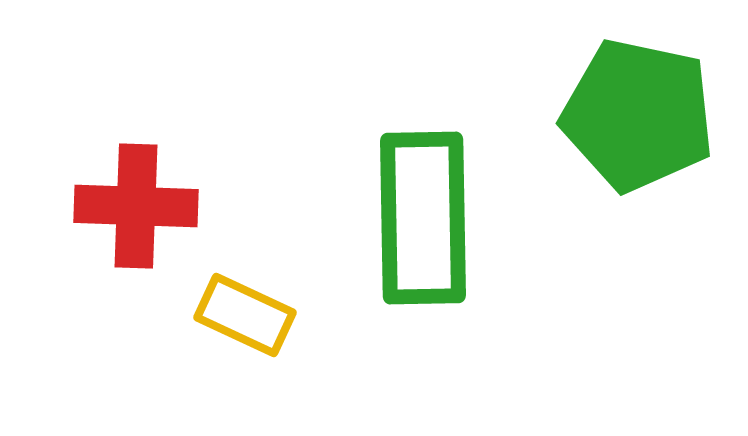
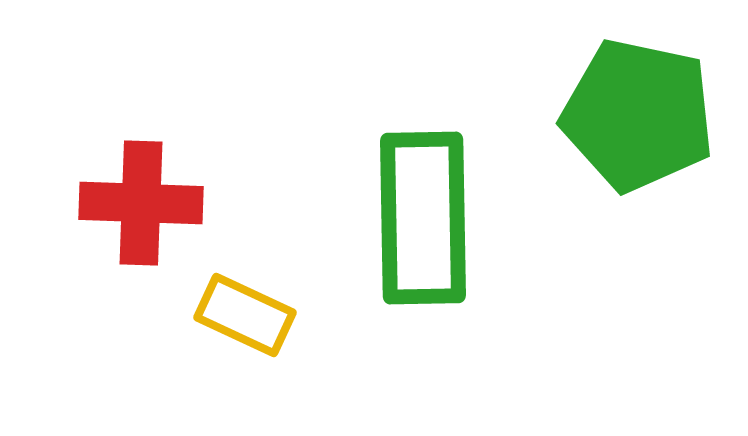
red cross: moved 5 px right, 3 px up
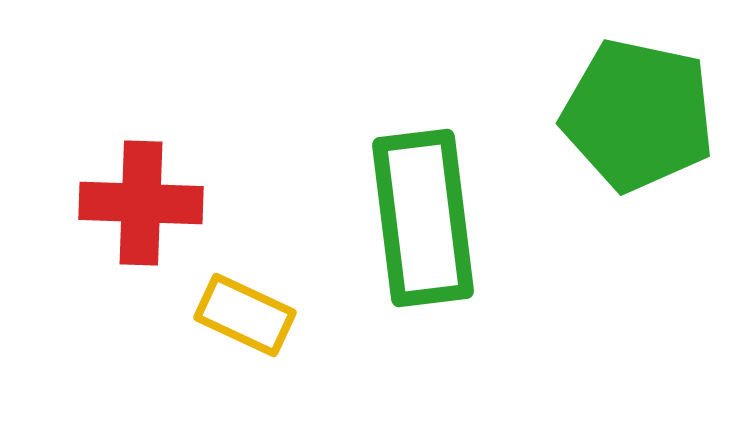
green rectangle: rotated 6 degrees counterclockwise
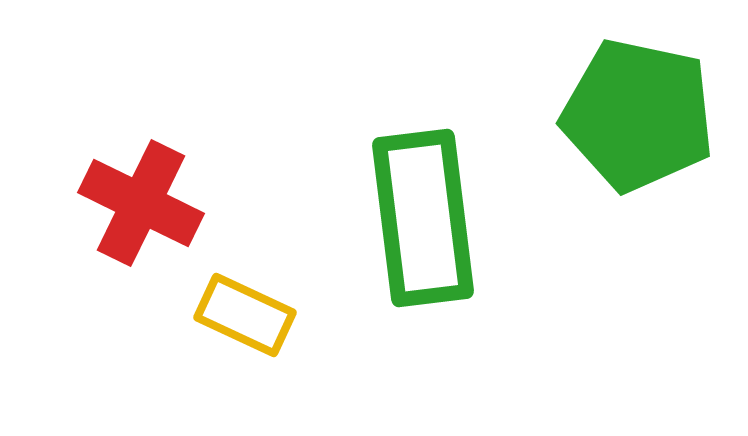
red cross: rotated 24 degrees clockwise
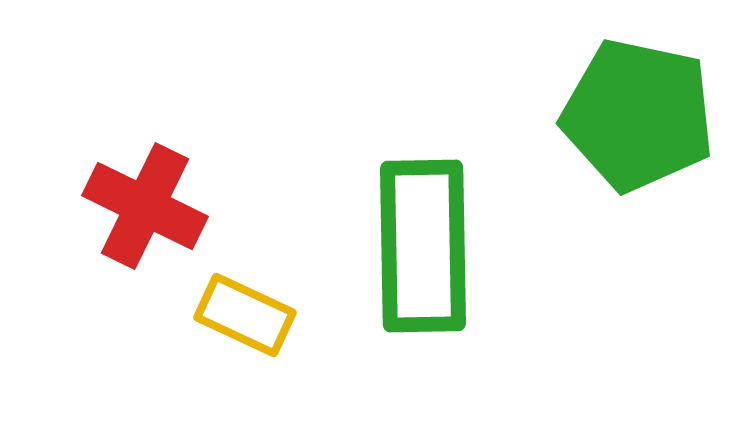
red cross: moved 4 px right, 3 px down
green rectangle: moved 28 px down; rotated 6 degrees clockwise
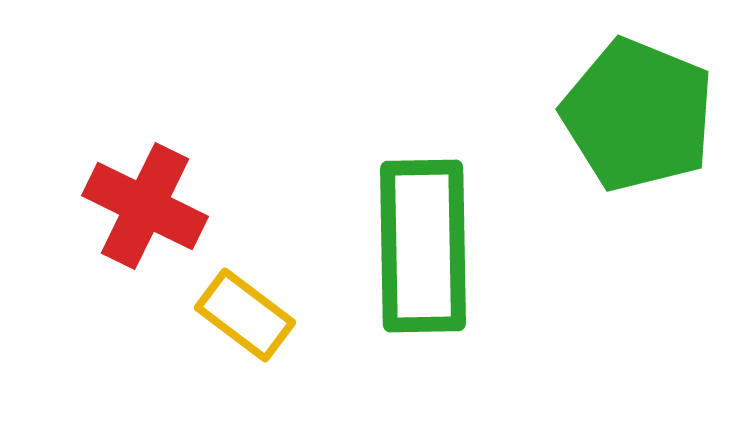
green pentagon: rotated 10 degrees clockwise
yellow rectangle: rotated 12 degrees clockwise
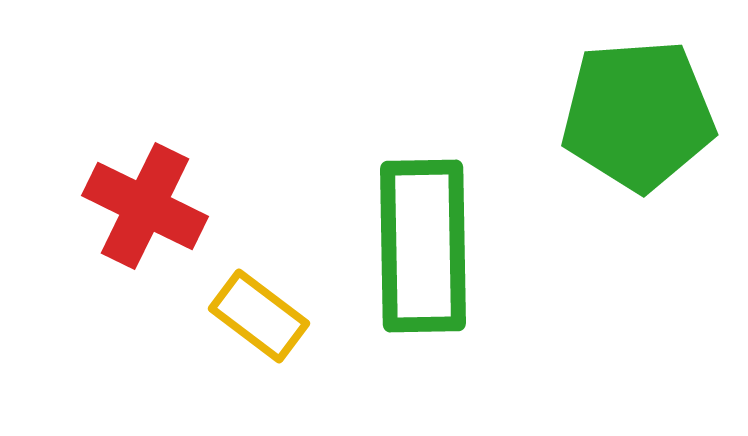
green pentagon: rotated 26 degrees counterclockwise
yellow rectangle: moved 14 px right, 1 px down
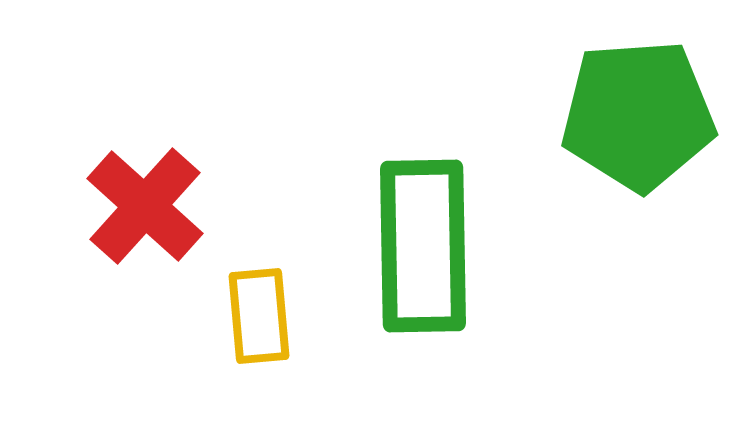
red cross: rotated 16 degrees clockwise
yellow rectangle: rotated 48 degrees clockwise
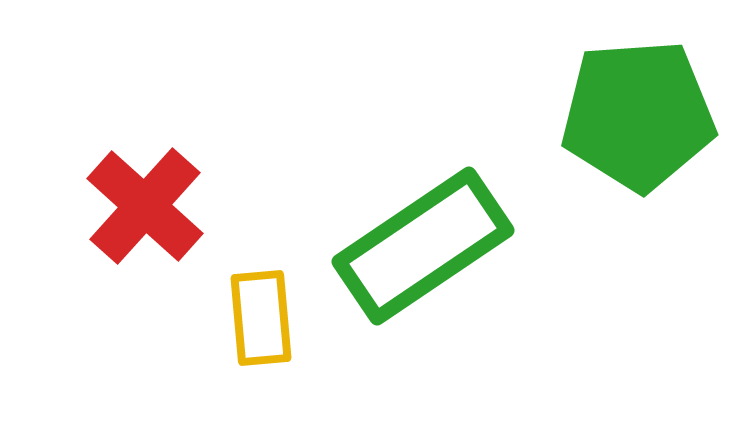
green rectangle: rotated 57 degrees clockwise
yellow rectangle: moved 2 px right, 2 px down
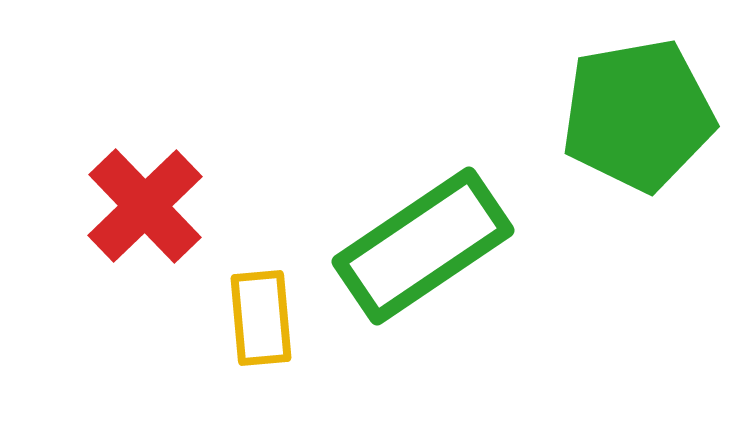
green pentagon: rotated 6 degrees counterclockwise
red cross: rotated 4 degrees clockwise
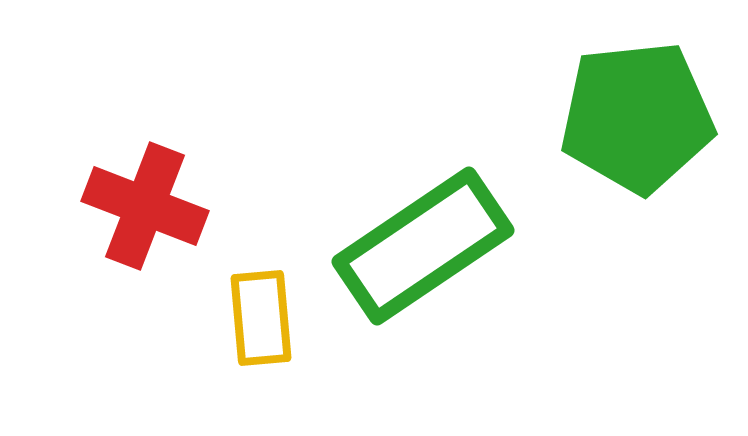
green pentagon: moved 1 px left, 2 px down; rotated 4 degrees clockwise
red cross: rotated 25 degrees counterclockwise
